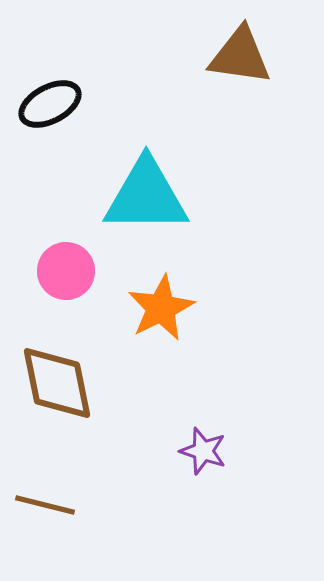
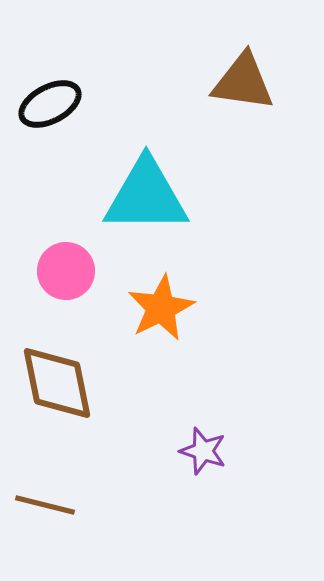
brown triangle: moved 3 px right, 26 px down
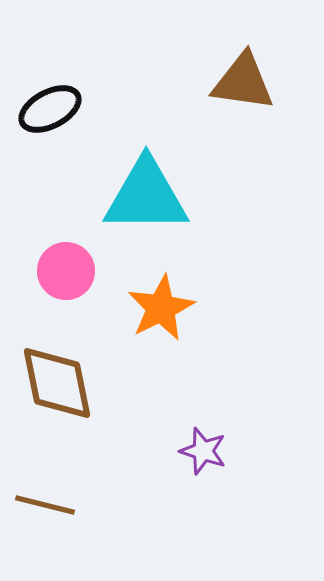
black ellipse: moved 5 px down
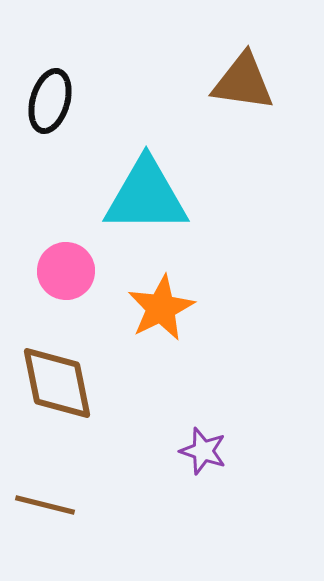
black ellipse: moved 8 px up; rotated 46 degrees counterclockwise
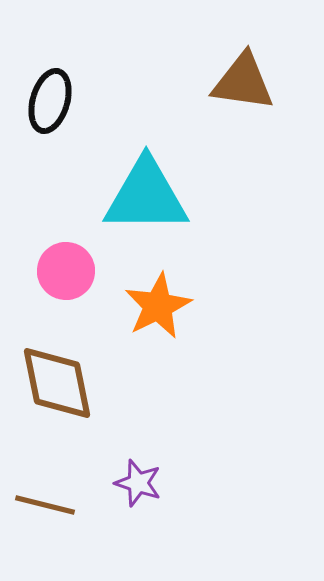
orange star: moved 3 px left, 2 px up
purple star: moved 65 px left, 32 px down
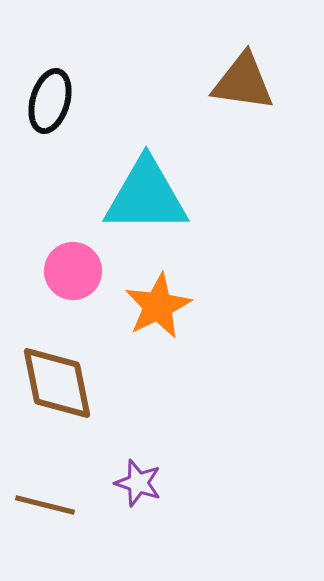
pink circle: moved 7 px right
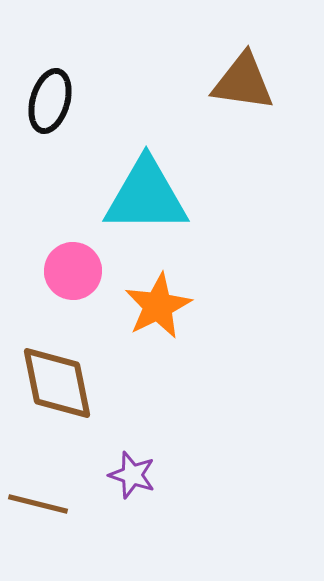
purple star: moved 6 px left, 8 px up
brown line: moved 7 px left, 1 px up
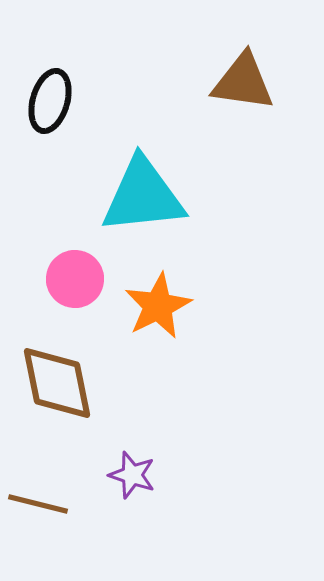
cyan triangle: moved 3 px left; rotated 6 degrees counterclockwise
pink circle: moved 2 px right, 8 px down
